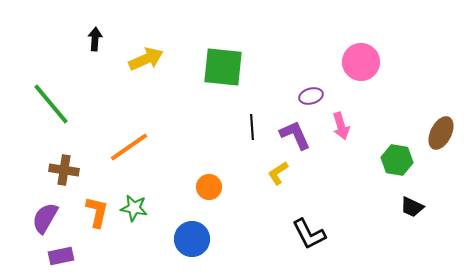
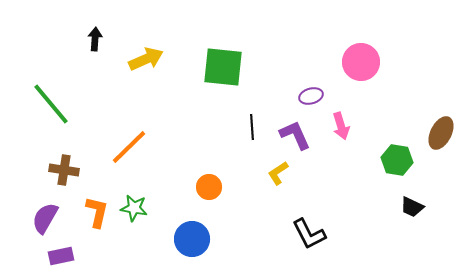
orange line: rotated 9 degrees counterclockwise
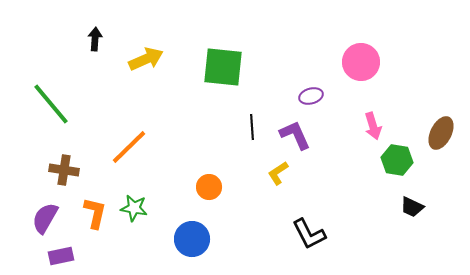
pink arrow: moved 32 px right
orange L-shape: moved 2 px left, 1 px down
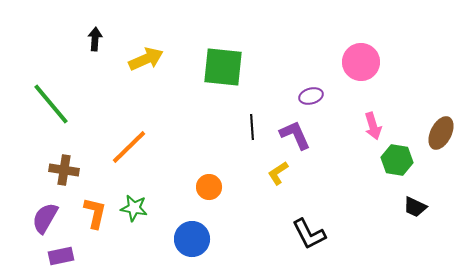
black trapezoid: moved 3 px right
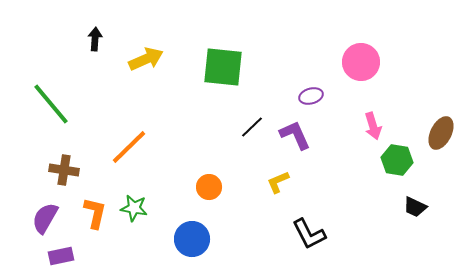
black line: rotated 50 degrees clockwise
yellow L-shape: moved 9 px down; rotated 10 degrees clockwise
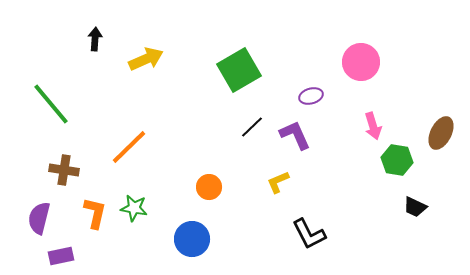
green square: moved 16 px right, 3 px down; rotated 36 degrees counterclockwise
purple semicircle: moved 6 px left; rotated 16 degrees counterclockwise
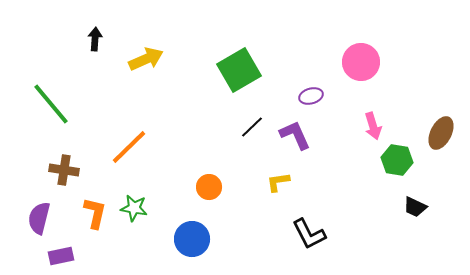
yellow L-shape: rotated 15 degrees clockwise
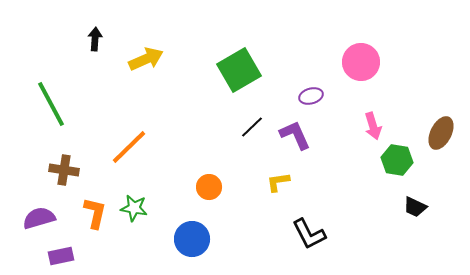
green line: rotated 12 degrees clockwise
purple semicircle: rotated 60 degrees clockwise
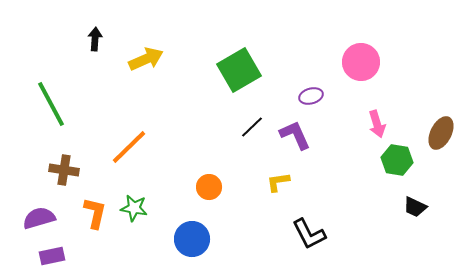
pink arrow: moved 4 px right, 2 px up
purple rectangle: moved 9 px left
